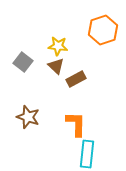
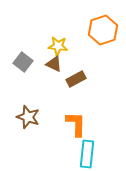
brown triangle: moved 2 px left, 2 px up; rotated 18 degrees counterclockwise
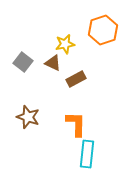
yellow star: moved 7 px right, 2 px up; rotated 18 degrees counterclockwise
brown triangle: moved 1 px left, 1 px up
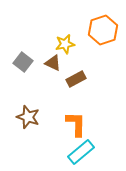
cyan rectangle: moved 6 px left, 2 px up; rotated 44 degrees clockwise
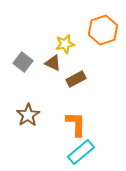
brown star: moved 2 px up; rotated 20 degrees clockwise
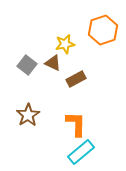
gray square: moved 4 px right, 3 px down
